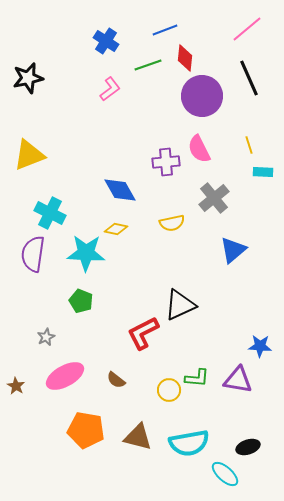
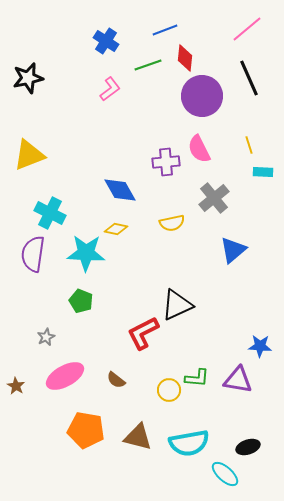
black triangle: moved 3 px left
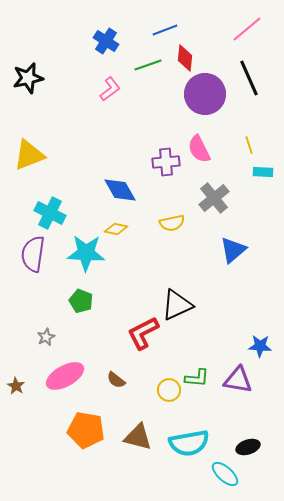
purple circle: moved 3 px right, 2 px up
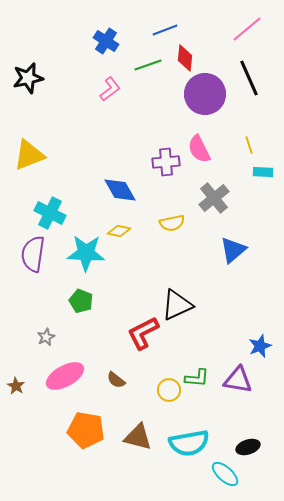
yellow diamond: moved 3 px right, 2 px down
blue star: rotated 25 degrees counterclockwise
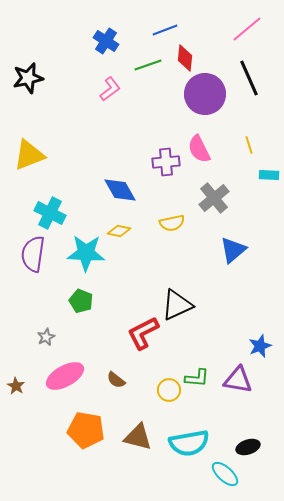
cyan rectangle: moved 6 px right, 3 px down
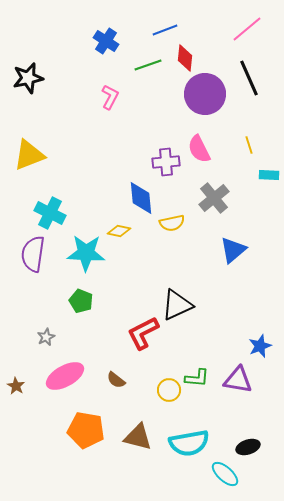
pink L-shape: moved 8 px down; rotated 25 degrees counterclockwise
blue diamond: moved 21 px right, 8 px down; rotated 24 degrees clockwise
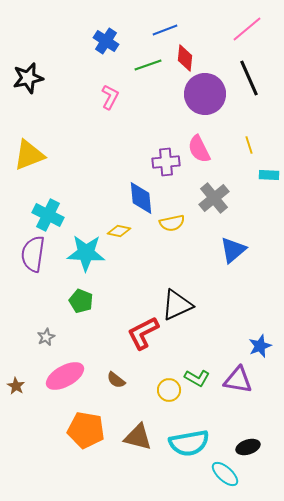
cyan cross: moved 2 px left, 2 px down
green L-shape: rotated 25 degrees clockwise
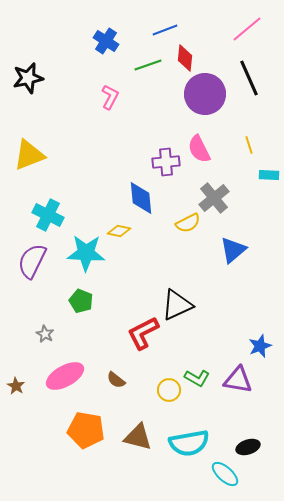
yellow semicircle: moved 16 px right; rotated 15 degrees counterclockwise
purple semicircle: moved 1 px left, 7 px down; rotated 18 degrees clockwise
gray star: moved 1 px left, 3 px up; rotated 18 degrees counterclockwise
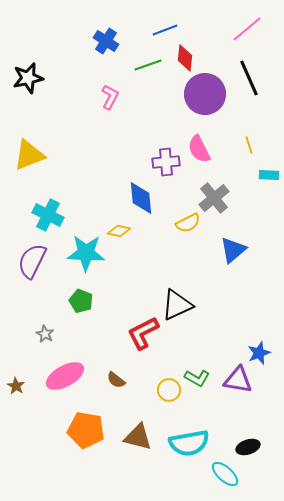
blue star: moved 1 px left, 7 px down
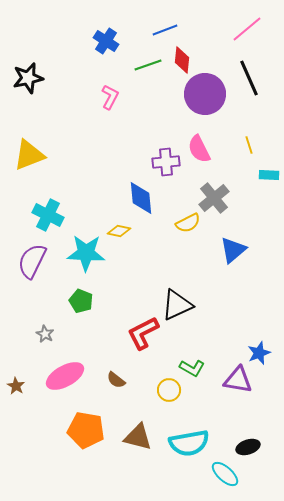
red diamond: moved 3 px left, 2 px down
green L-shape: moved 5 px left, 10 px up
